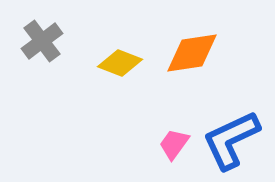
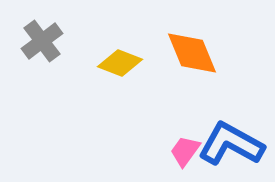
orange diamond: rotated 76 degrees clockwise
blue L-shape: moved 4 px down; rotated 54 degrees clockwise
pink trapezoid: moved 11 px right, 7 px down
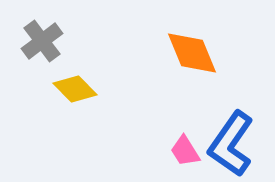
yellow diamond: moved 45 px left, 26 px down; rotated 24 degrees clockwise
blue L-shape: rotated 84 degrees counterclockwise
pink trapezoid: rotated 68 degrees counterclockwise
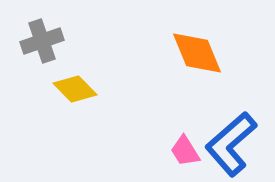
gray cross: rotated 18 degrees clockwise
orange diamond: moved 5 px right
blue L-shape: rotated 14 degrees clockwise
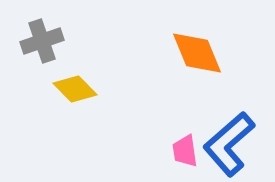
blue L-shape: moved 2 px left
pink trapezoid: rotated 24 degrees clockwise
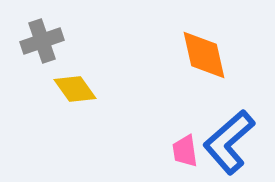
orange diamond: moved 7 px right, 2 px down; rotated 10 degrees clockwise
yellow diamond: rotated 9 degrees clockwise
blue L-shape: moved 2 px up
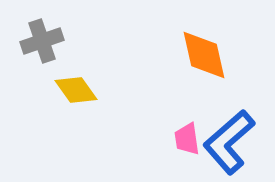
yellow diamond: moved 1 px right, 1 px down
pink trapezoid: moved 2 px right, 12 px up
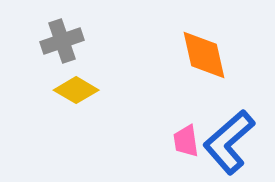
gray cross: moved 20 px right
yellow diamond: rotated 24 degrees counterclockwise
pink trapezoid: moved 1 px left, 2 px down
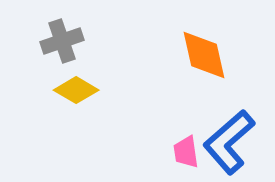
pink trapezoid: moved 11 px down
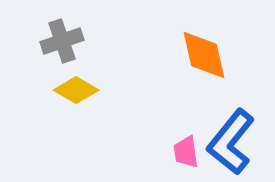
blue L-shape: moved 2 px right; rotated 10 degrees counterclockwise
